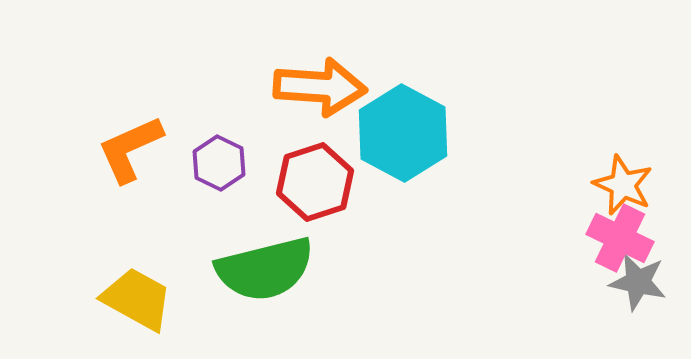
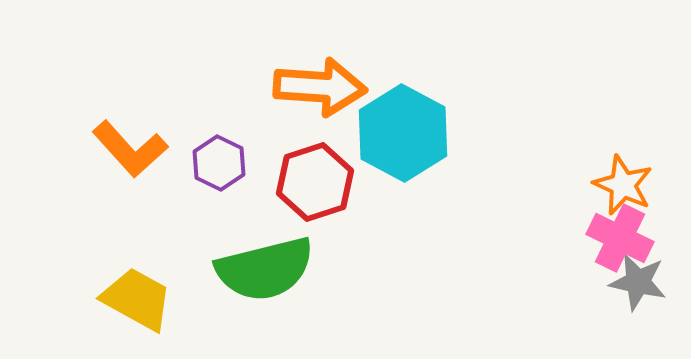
orange L-shape: rotated 108 degrees counterclockwise
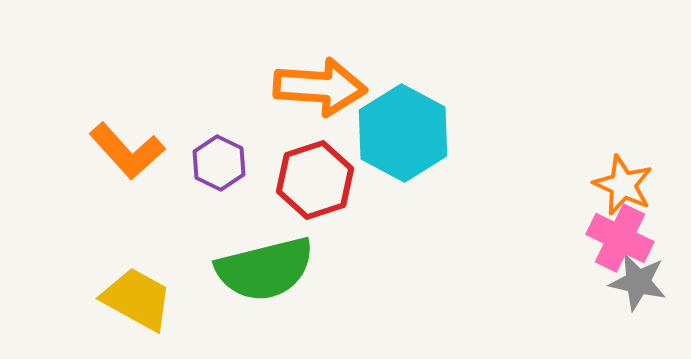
orange L-shape: moved 3 px left, 2 px down
red hexagon: moved 2 px up
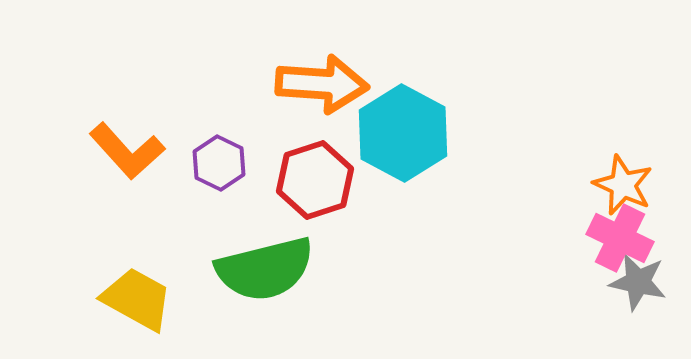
orange arrow: moved 2 px right, 3 px up
